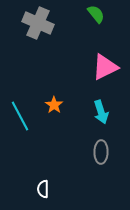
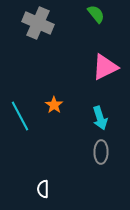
cyan arrow: moved 1 px left, 6 px down
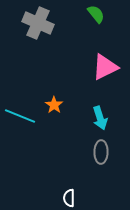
cyan line: rotated 40 degrees counterclockwise
white semicircle: moved 26 px right, 9 px down
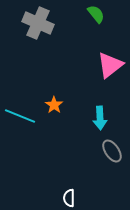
pink triangle: moved 5 px right, 2 px up; rotated 12 degrees counterclockwise
cyan arrow: rotated 15 degrees clockwise
gray ellipse: moved 11 px right, 1 px up; rotated 35 degrees counterclockwise
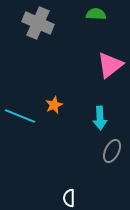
green semicircle: rotated 48 degrees counterclockwise
orange star: rotated 12 degrees clockwise
gray ellipse: rotated 60 degrees clockwise
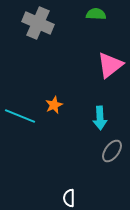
gray ellipse: rotated 10 degrees clockwise
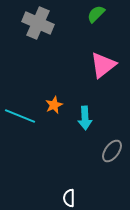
green semicircle: rotated 48 degrees counterclockwise
pink triangle: moved 7 px left
cyan arrow: moved 15 px left
